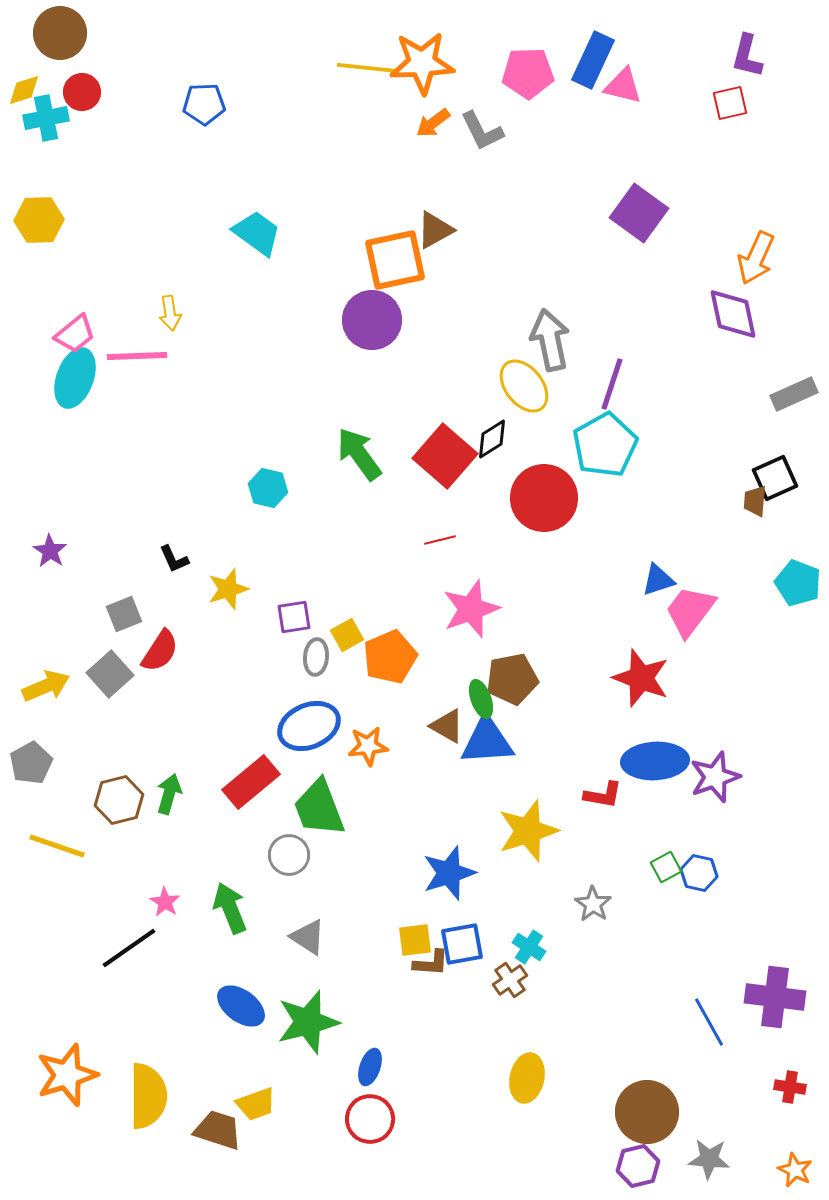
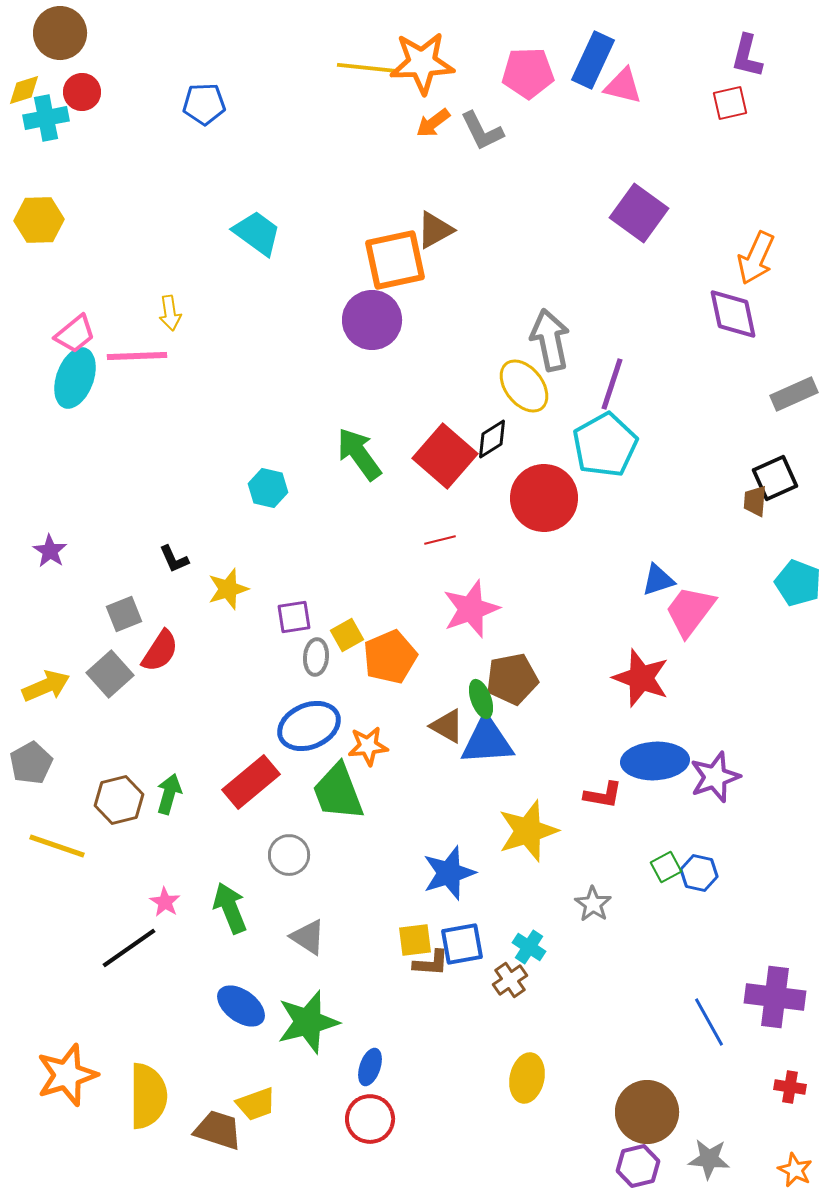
green trapezoid at (319, 808): moved 19 px right, 16 px up
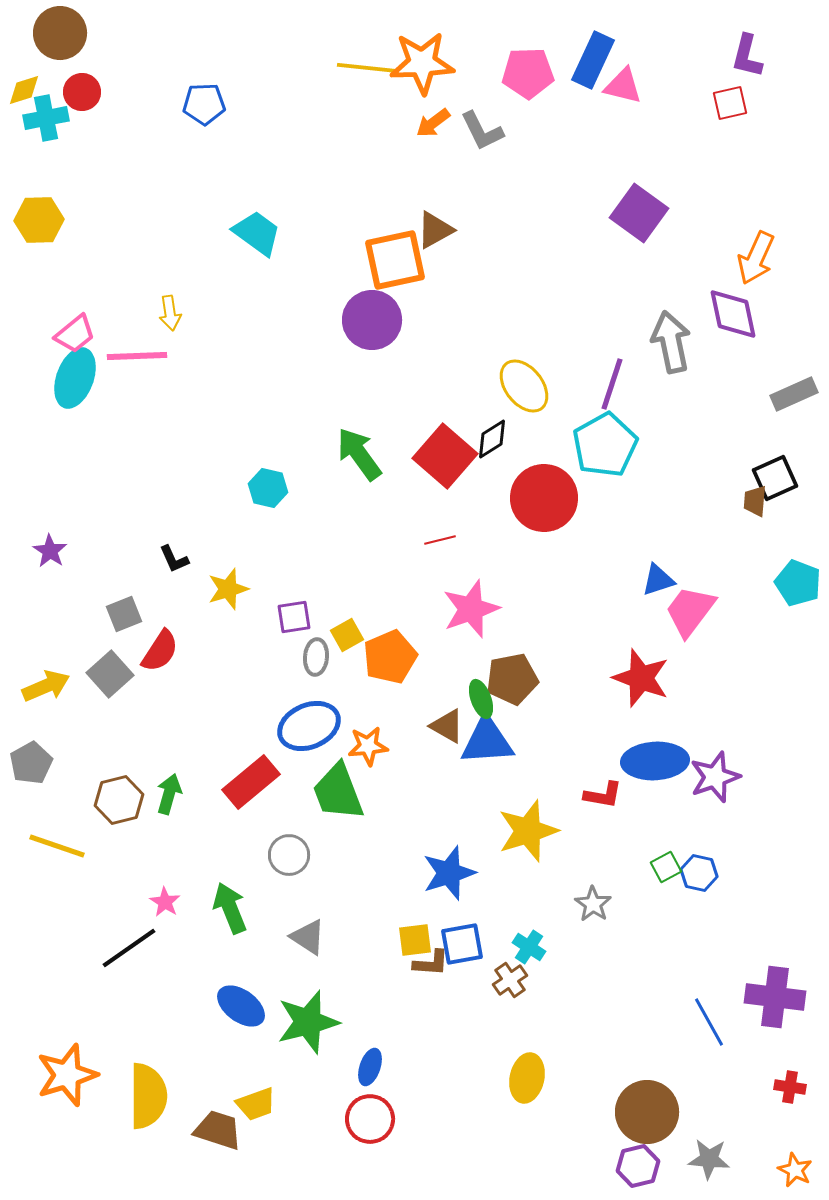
gray arrow at (550, 340): moved 121 px right, 2 px down
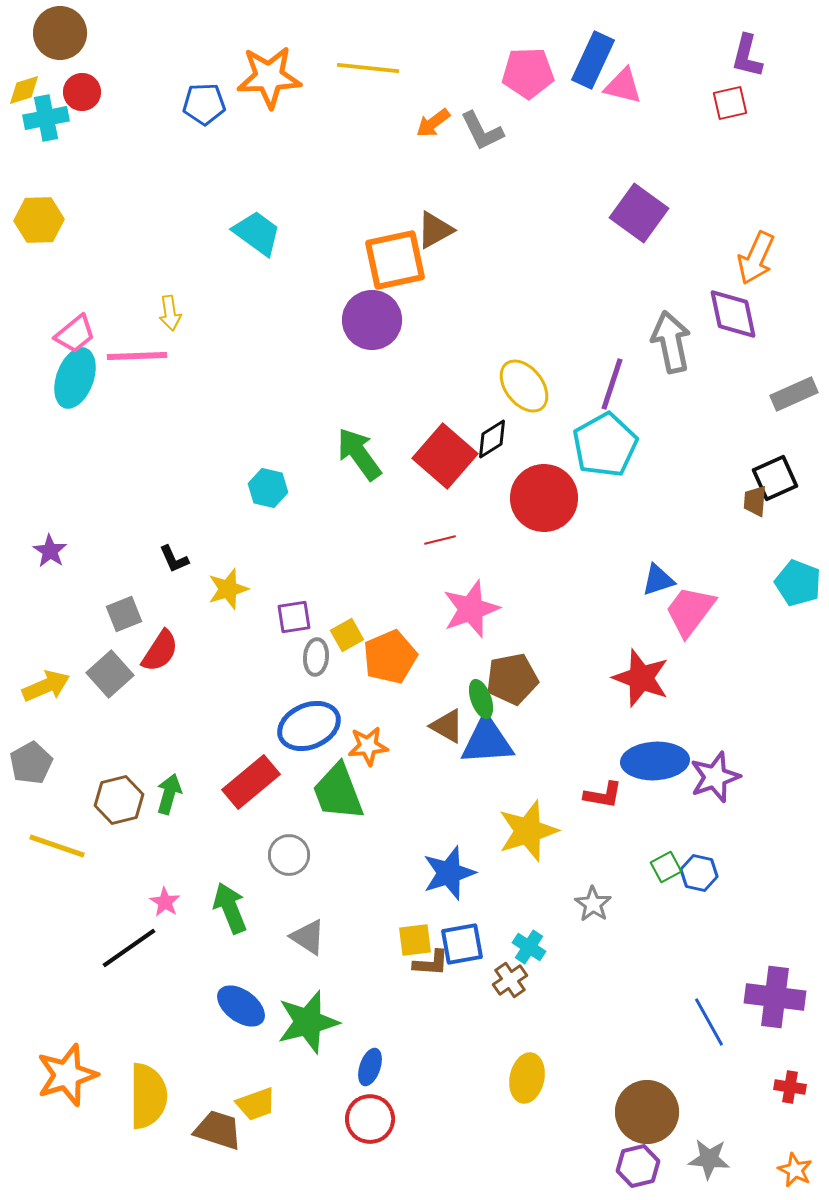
orange star at (422, 63): moved 153 px left, 14 px down
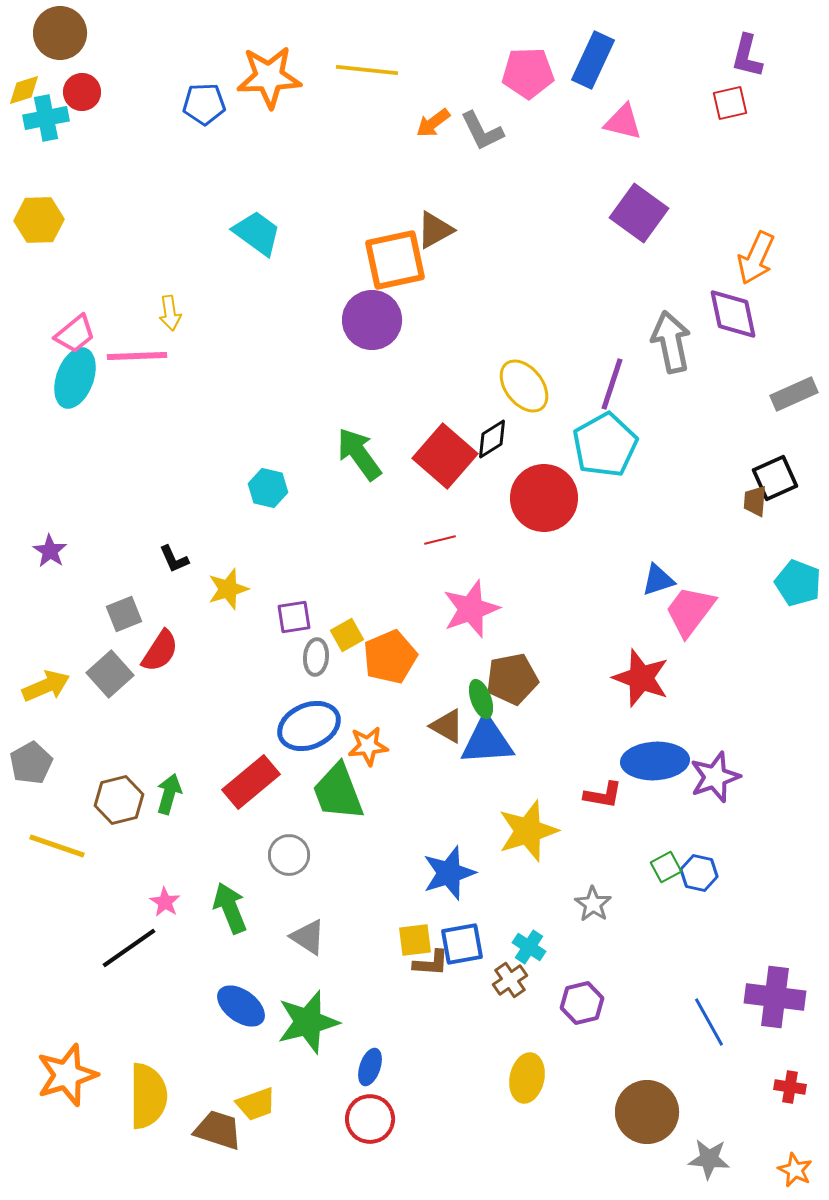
yellow line at (368, 68): moved 1 px left, 2 px down
pink triangle at (623, 86): moved 36 px down
purple hexagon at (638, 1166): moved 56 px left, 163 px up
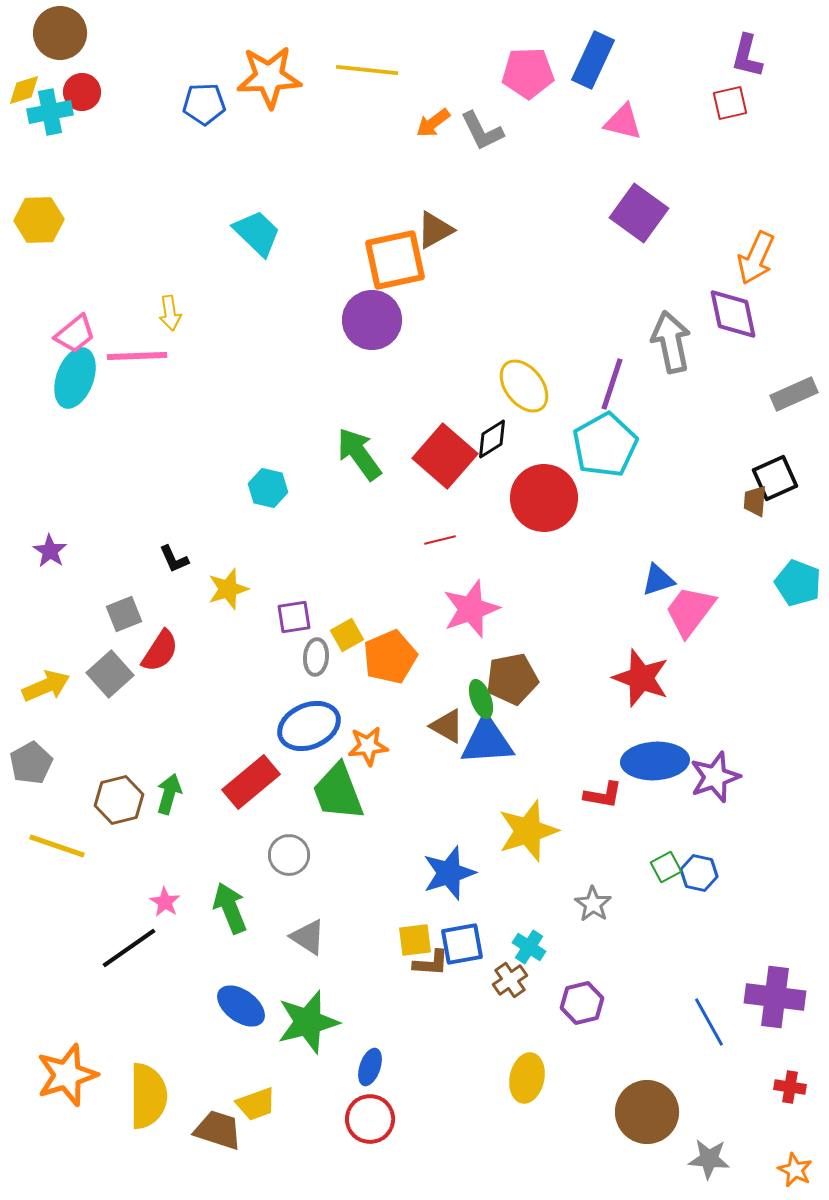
cyan cross at (46, 118): moved 4 px right, 6 px up
cyan trapezoid at (257, 233): rotated 8 degrees clockwise
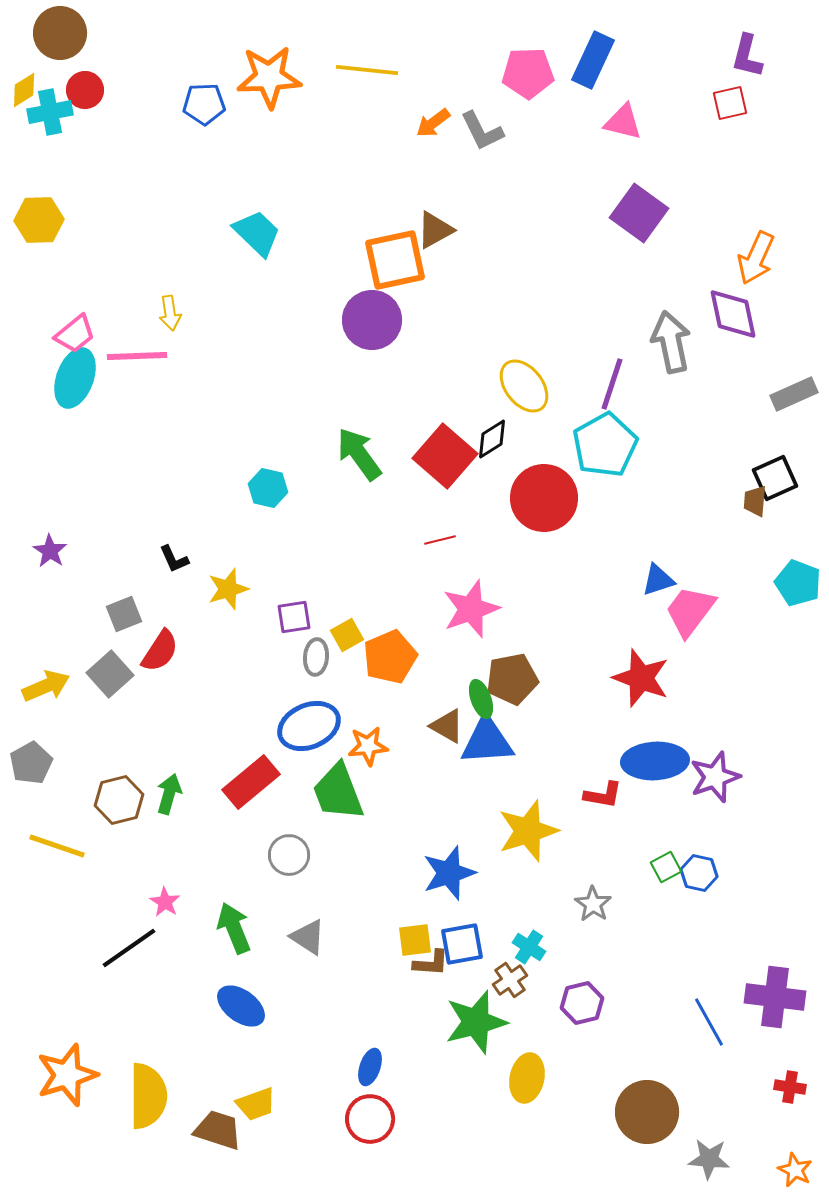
yellow diamond at (24, 90): rotated 15 degrees counterclockwise
red circle at (82, 92): moved 3 px right, 2 px up
green arrow at (230, 908): moved 4 px right, 20 px down
green star at (308, 1022): moved 168 px right
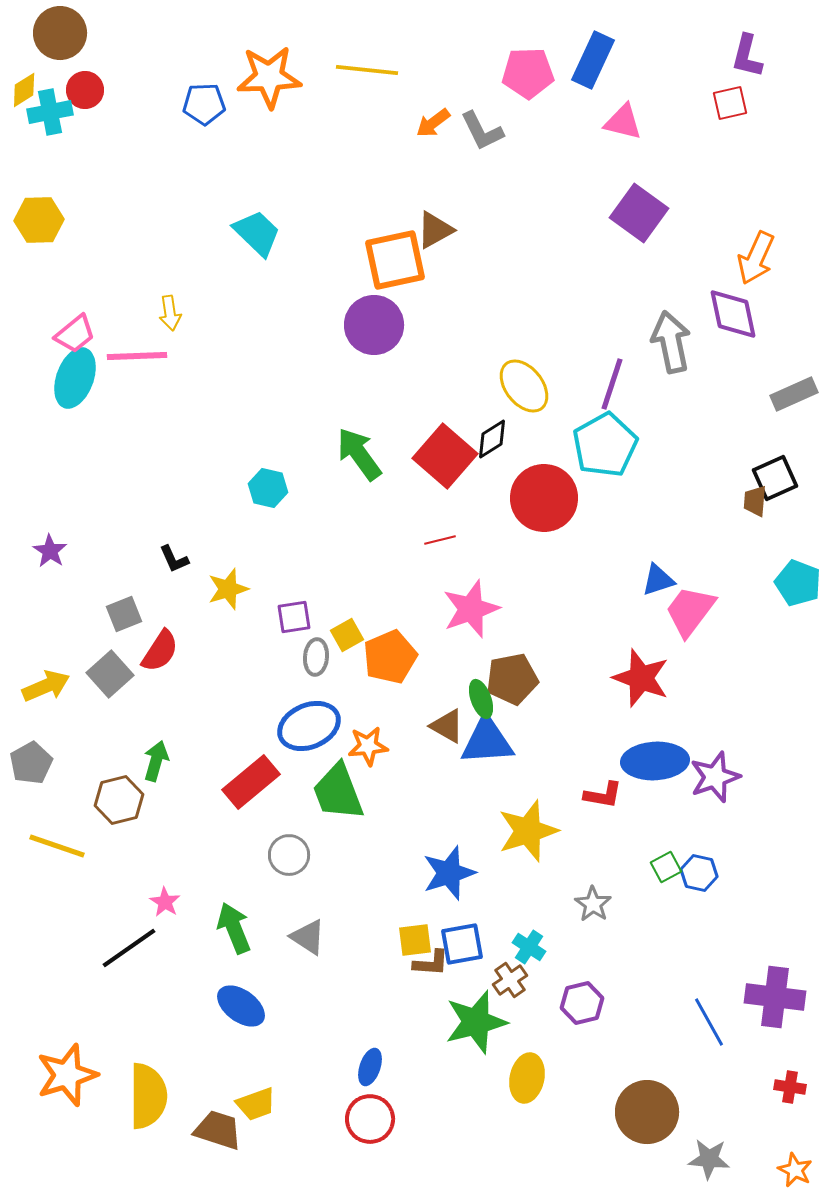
purple circle at (372, 320): moved 2 px right, 5 px down
green arrow at (169, 794): moved 13 px left, 33 px up
